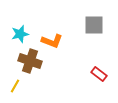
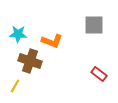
cyan star: moved 2 px left; rotated 18 degrees clockwise
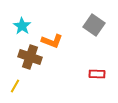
gray square: rotated 35 degrees clockwise
cyan star: moved 4 px right, 8 px up; rotated 30 degrees clockwise
brown cross: moved 4 px up
red rectangle: moved 2 px left; rotated 35 degrees counterclockwise
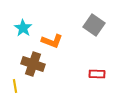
cyan star: moved 1 px right, 2 px down
brown cross: moved 3 px right, 7 px down
yellow line: rotated 40 degrees counterclockwise
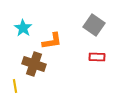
orange L-shape: rotated 30 degrees counterclockwise
brown cross: moved 1 px right
red rectangle: moved 17 px up
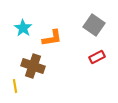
orange L-shape: moved 3 px up
red rectangle: rotated 28 degrees counterclockwise
brown cross: moved 1 px left, 2 px down
